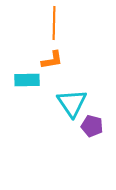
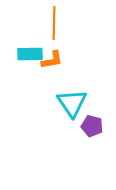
cyan rectangle: moved 3 px right, 26 px up
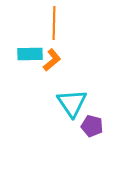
orange L-shape: rotated 30 degrees counterclockwise
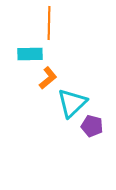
orange line: moved 5 px left
orange L-shape: moved 4 px left, 18 px down
cyan triangle: rotated 20 degrees clockwise
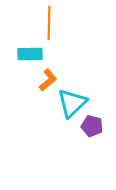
orange L-shape: moved 2 px down
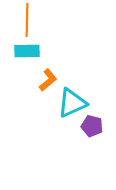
orange line: moved 22 px left, 3 px up
cyan rectangle: moved 3 px left, 3 px up
cyan triangle: rotated 20 degrees clockwise
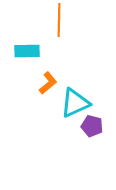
orange line: moved 32 px right
orange L-shape: moved 3 px down
cyan triangle: moved 3 px right
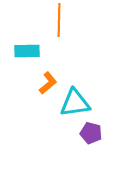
cyan triangle: rotated 16 degrees clockwise
purple pentagon: moved 1 px left, 7 px down
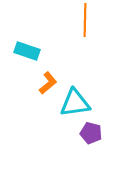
orange line: moved 26 px right
cyan rectangle: rotated 20 degrees clockwise
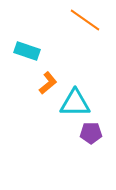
orange line: rotated 56 degrees counterclockwise
cyan triangle: rotated 8 degrees clockwise
purple pentagon: rotated 15 degrees counterclockwise
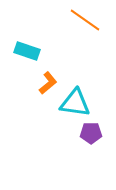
cyan triangle: rotated 8 degrees clockwise
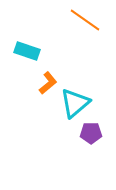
cyan triangle: rotated 48 degrees counterclockwise
